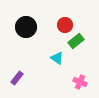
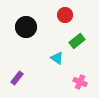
red circle: moved 10 px up
green rectangle: moved 1 px right
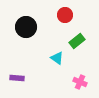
purple rectangle: rotated 56 degrees clockwise
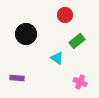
black circle: moved 7 px down
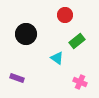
purple rectangle: rotated 16 degrees clockwise
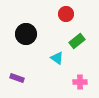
red circle: moved 1 px right, 1 px up
pink cross: rotated 24 degrees counterclockwise
